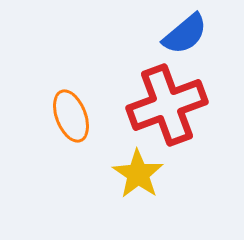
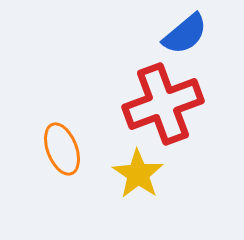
red cross: moved 4 px left, 1 px up
orange ellipse: moved 9 px left, 33 px down
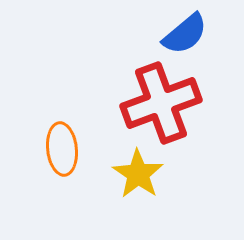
red cross: moved 2 px left, 1 px up
orange ellipse: rotated 15 degrees clockwise
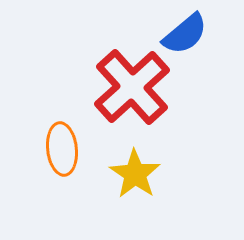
red cross: moved 29 px left, 16 px up; rotated 22 degrees counterclockwise
yellow star: moved 3 px left
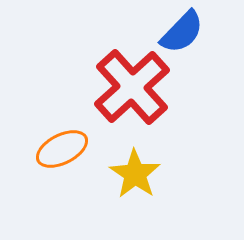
blue semicircle: moved 3 px left, 2 px up; rotated 6 degrees counterclockwise
orange ellipse: rotated 69 degrees clockwise
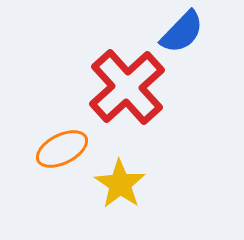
red cross: moved 5 px left
yellow star: moved 15 px left, 10 px down
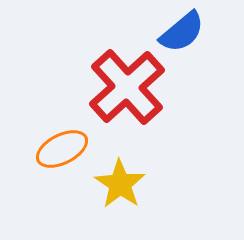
blue semicircle: rotated 6 degrees clockwise
